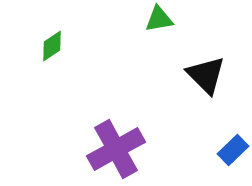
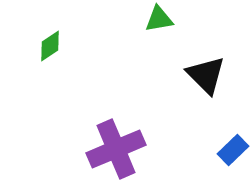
green diamond: moved 2 px left
purple cross: rotated 6 degrees clockwise
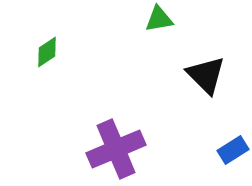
green diamond: moved 3 px left, 6 px down
blue rectangle: rotated 12 degrees clockwise
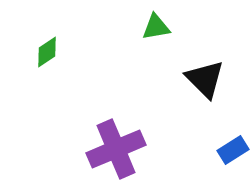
green triangle: moved 3 px left, 8 px down
black triangle: moved 1 px left, 4 px down
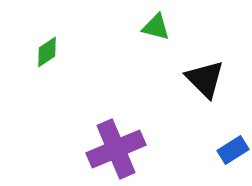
green triangle: rotated 24 degrees clockwise
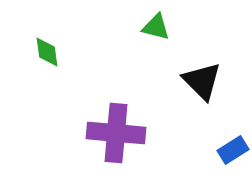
green diamond: rotated 64 degrees counterclockwise
black triangle: moved 3 px left, 2 px down
purple cross: moved 16 px up; rotated 28 degrees clockwise
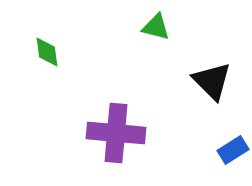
black triangle: moved 10 px right
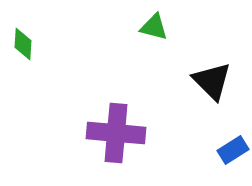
green triangle: moved 2 px left
green diamond: moved 24 px left, 8 px up; rotated 12 degrees clockwise
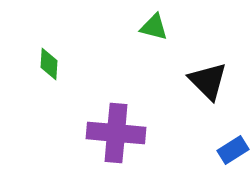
green diamond: moved 26 px right, 20 px down
black triangle: moved 4 px left
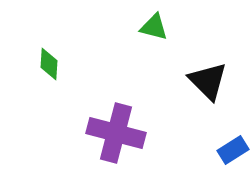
purple cross: rotated 10 degrees clockwise
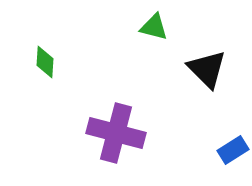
green diamond: moved 4 px left, 2 px up
black triangle: moved 1 px left, 12 px up
